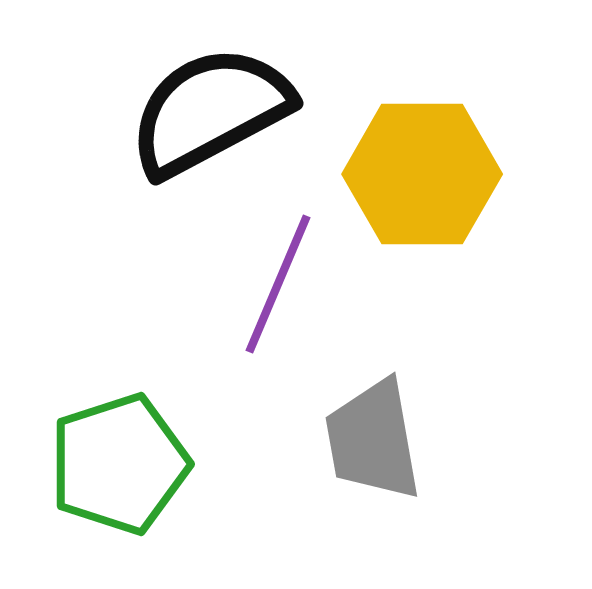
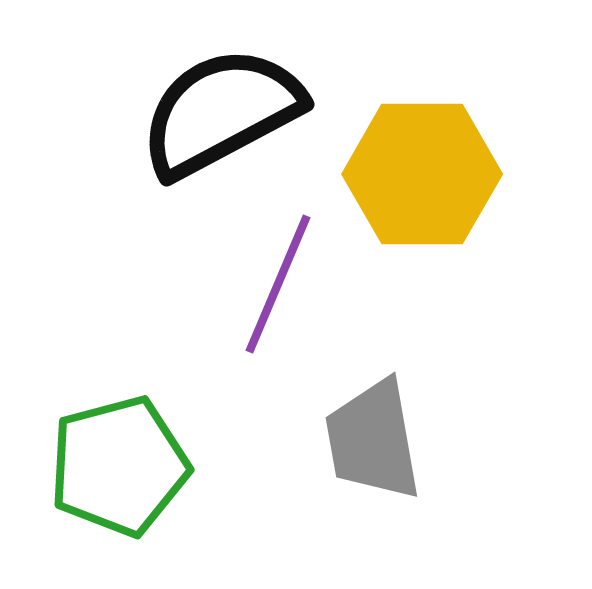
black semicircle: moved 11 px right, 1 px down
green pentagon: moved 2 px down; rotated 3 degrees clockwise
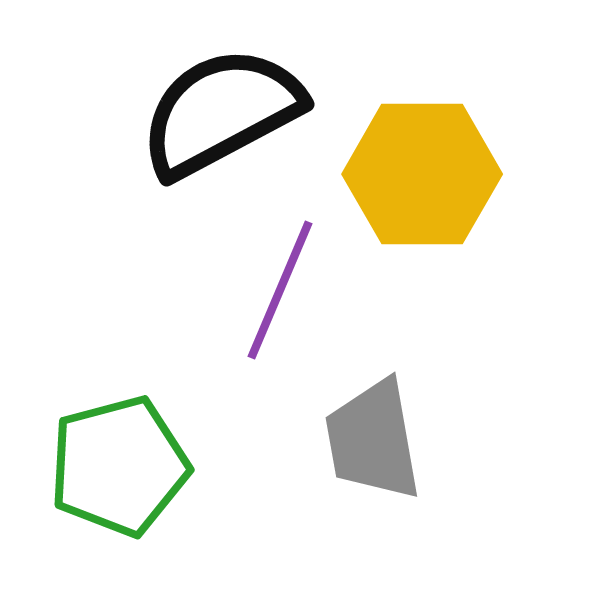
purple line: moved 2 px right, 6 px down
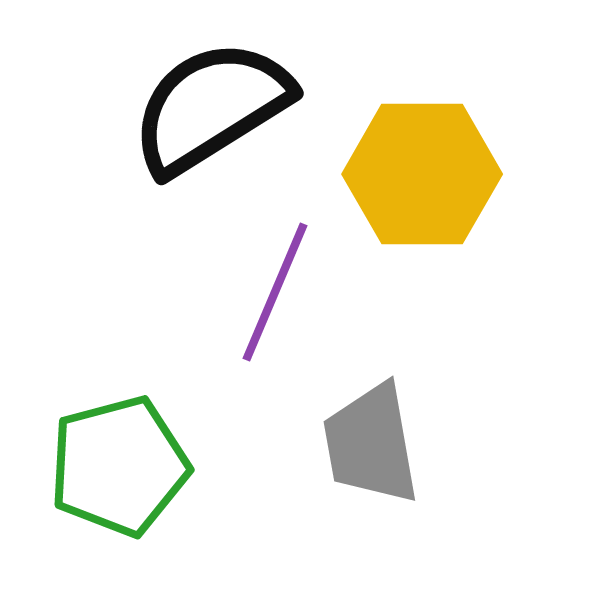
black semicircle: moved 10 px left, 5 px up; rotated 4 degrees counterclockwise
purple line: moved 5 px left, 2 px down
gray trapezoid: moved 2 px left, 4 px down
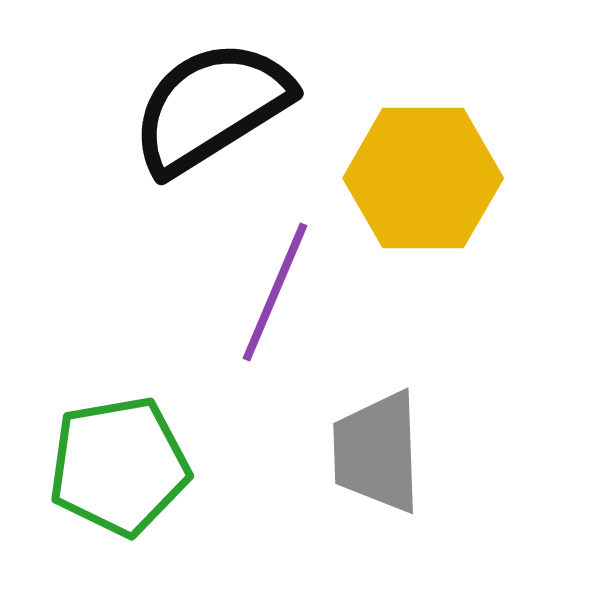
yellow hexagon: moved 1 px right, 4 px down
gray trapezoid: moved 6 px right, 8 px down; rotated 8 degrees clockwise
green pentagon: rotated 5 degrees clockwise
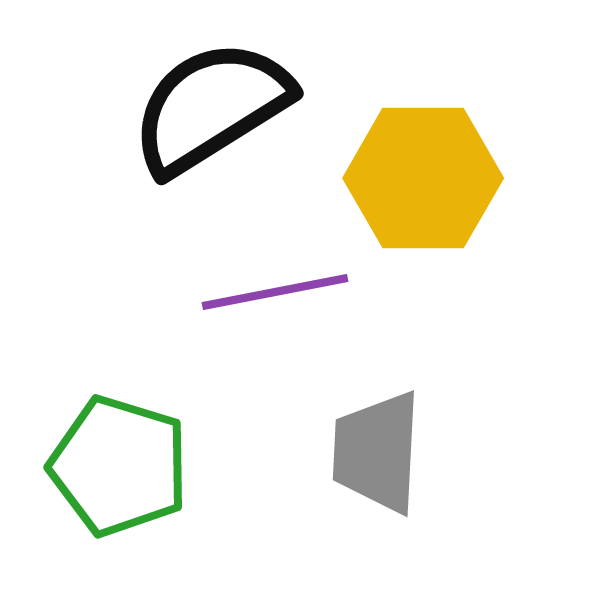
purple line: rotated 56 degrees clockwise
gray trapezoid: rotated 5 degrees clockwise
green pentagon: rotated 27 degrees clockwise
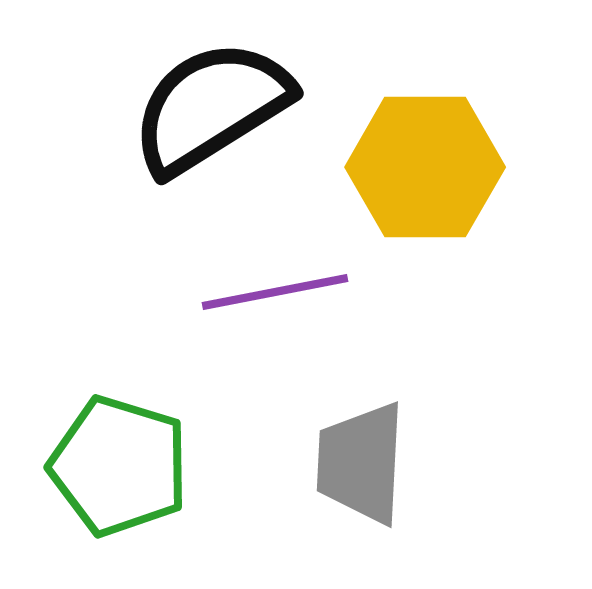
yellow hexagon: moved 2 px right, 11 px up
gray trapezoid: moved 16 px left, 11 px down
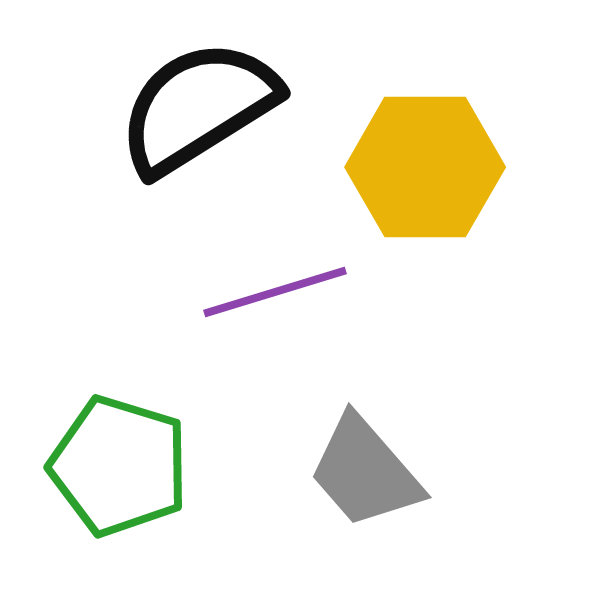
black semicircle: moved 13 px left
purple line: rotated 6 degrees counterclockwise
gray trapezoid: moved 4 px right, 9 px down; rotated 44 degrees counterclockwise
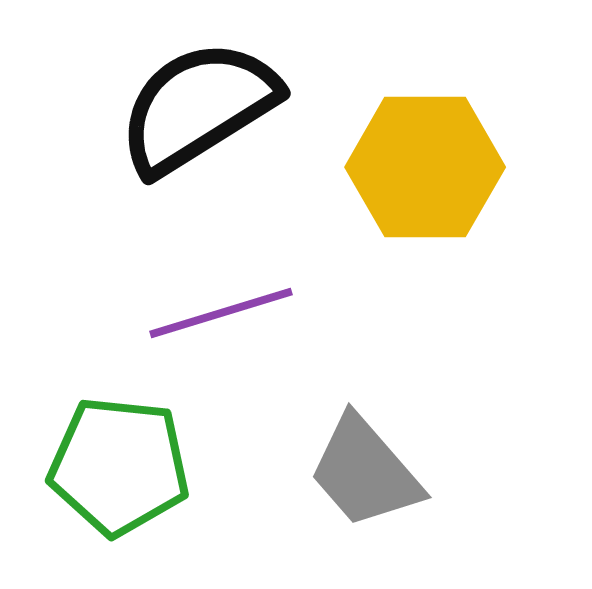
purple line: moved 54 px left, 21 px down
green pentagon: rotated 11 degrees counterclockwise
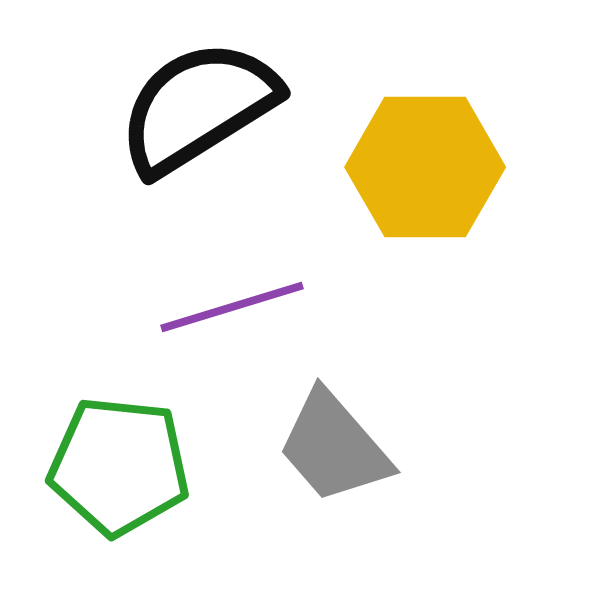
purple line: moved 11 px right, 6 px up
gray trapezoid: moved 31 px left, 25 px up
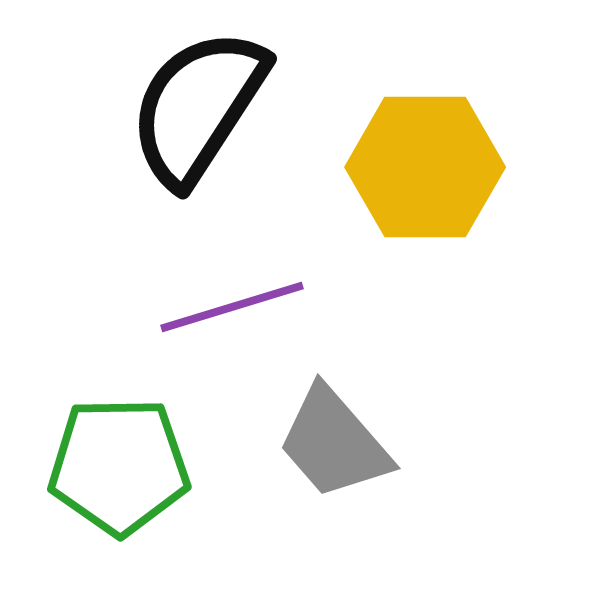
black semicircle: rotated 25 degrees counterclockwise
gray trapezoid: moved 4 px up
green pentagon: rotated 7 degrees counterclockwise
